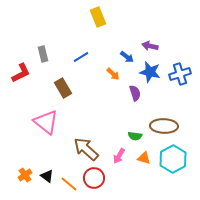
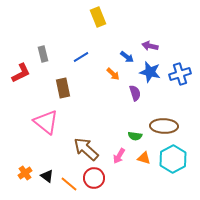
brown rectangle: rotated 18 degrees clockwise
orange cross: moved 2 px up
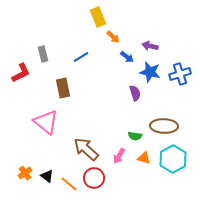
orange arrow: moved 37 px up
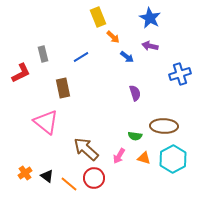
blue star: moved 54 px up; rotated 15 degrees clockwise
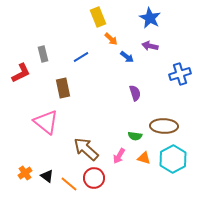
orange arrow: moved 2 px left, 2 px down
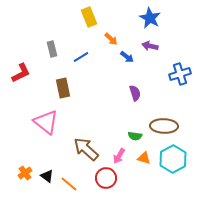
yellow rectangle: moved 9 px left
gray rectangle: moved 9 px right, 5 px up
red circle: moved 12 px right
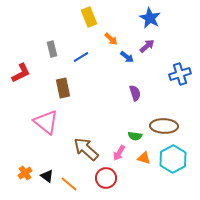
purple arrow: moved 3 px left; rotated 126 degrees clockwise
pink arrow: moved 3 px up
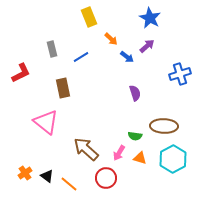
orange triangle: moved 4 px left
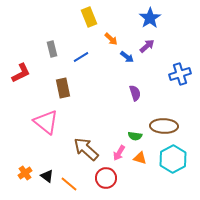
blue star: rotated 10 degrees clockwise
